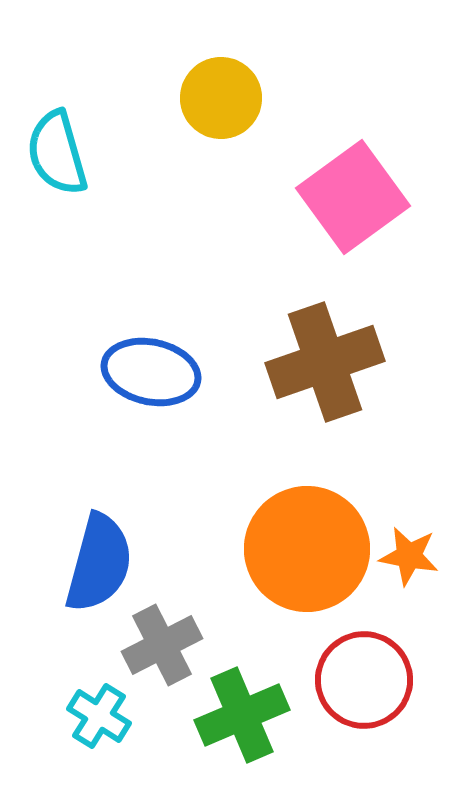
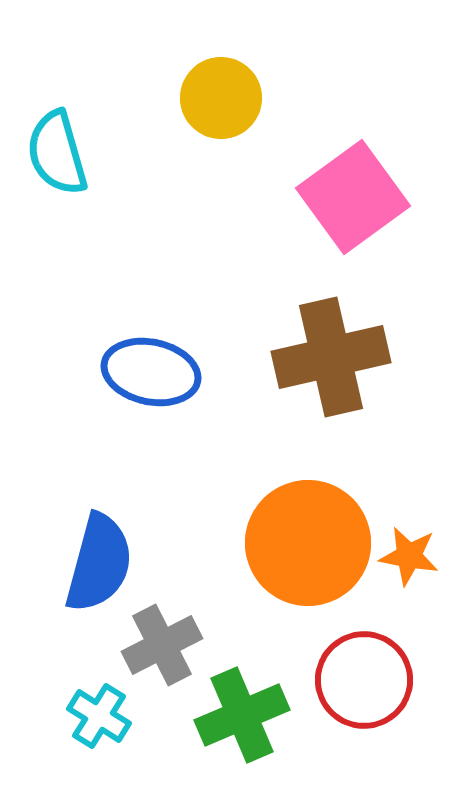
brown cross: moved 6 px right, 5 px up; rotated 6 degrees clockwise
orange circle: moved 1 px right, 6 px up
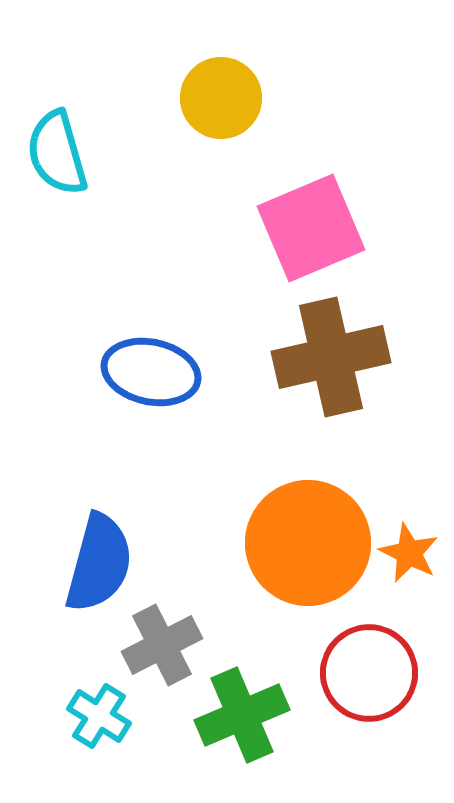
pink square: moved 42 px left, 31 px down; rotated 13 degrees clockwise
orange star: moved 3 px up; rotated 16 degrees clockwise
red circle: moved 5 px right, 7 px up
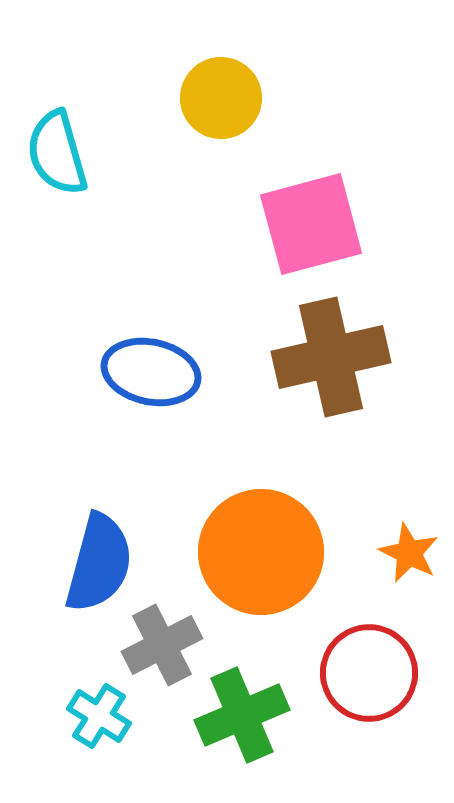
pink square: moved 4 px up; rotated 8 degrees clockwise
orange circle: moved 47 px left, 9 px down
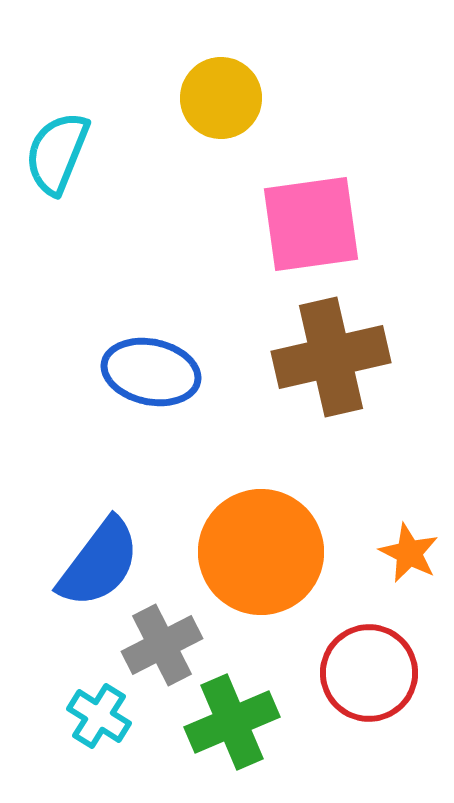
cyan semicircle: rotated 38 degrees clockwise
pink square: rotated 7 degrees clockwise
blue semicircle: rotated 22 degrees clockwise
green cross: moved 10 px left, 7 px down
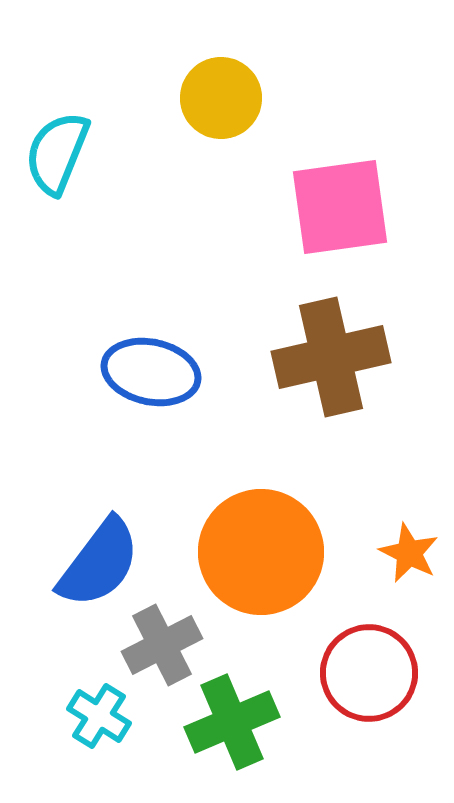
pink square: moved 29 px right, 17 px up
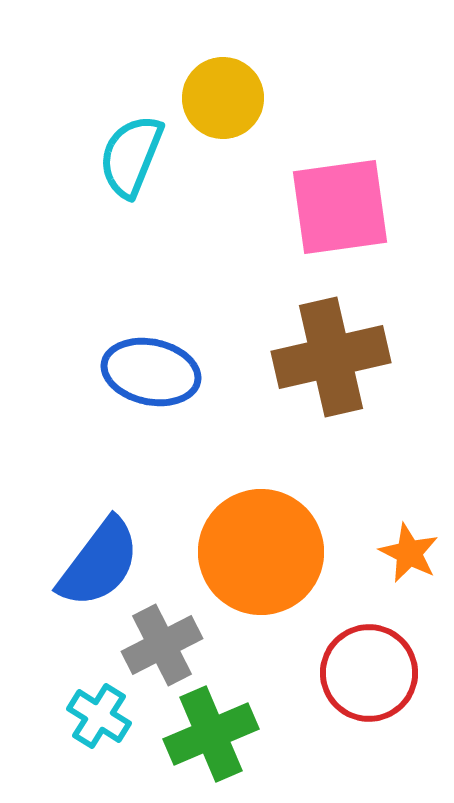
yellow circle: moved 2 px right
cyan semicircle: moved 74 px right, 3 px down
green cross: moved 21 px left, 12 px down
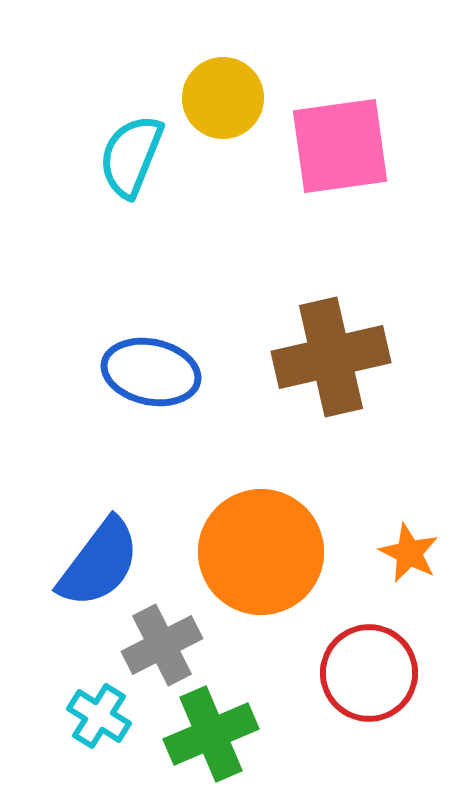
pink square: moved 61 px up
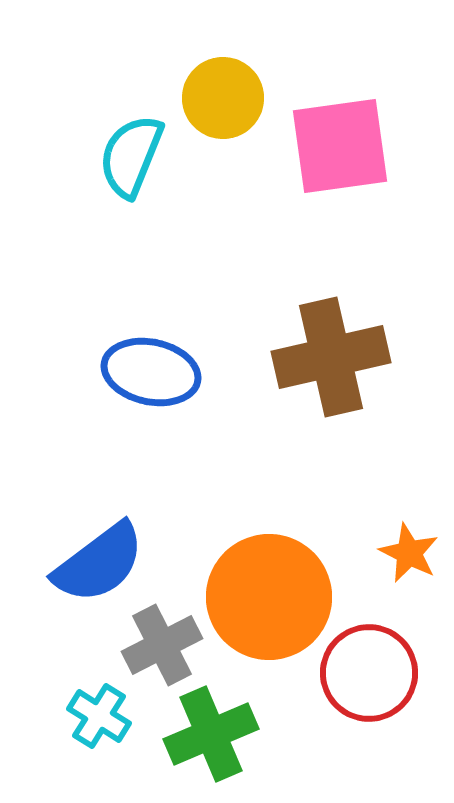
orange circle: moved 8 px right, 45 px down
blue semicircle: rotated 16 degrees clockwise
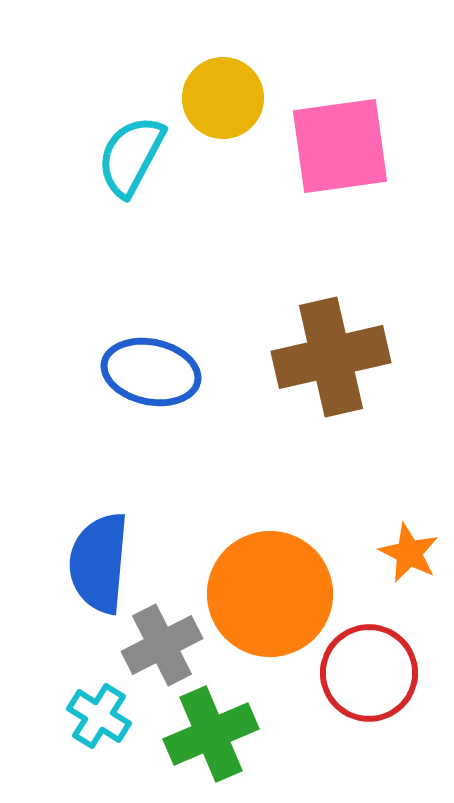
cyan semicircle: rotated 6 degrees clockwise
blue semicircle: rotated 132 degrees clockwise
orange circle: moved 1 px right, 3 px up
